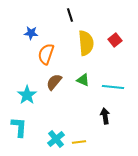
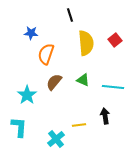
yellow line: moved 17 px up
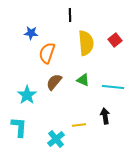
black line: rotated 16 degrees clockwise
orange semicircle: moved 1 px right, 1 px up
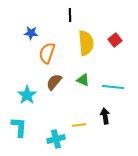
cyan cross: rotated 24 degrees clockwise
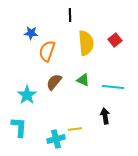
orange semicircle: moved 2 px up
yellow line: moved 4 px left, 4 px down
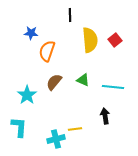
yellow semicircle: moved 4 px right, 3 px up
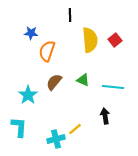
cyan star: moved 1 px right
yellow line: rotated 32 degrees counterclockwise
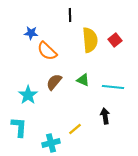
orange semicircle: rotated 65 degrees counterclockwise
cyan cross: moved 5 px left, 4 px down
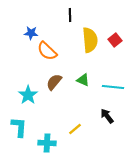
black arrow: moved 2 px right; rotated 28 degrees counterclockwise
cyan cross: moved 4 px left; rotated 18 degrees clockwise
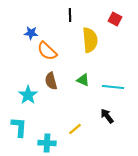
red square: moved 21 px up; rotated 24 degrees counterclockwise
brown semicircle: moved 3 px left, 1 px up; rotated 54 degrees counterclockwise
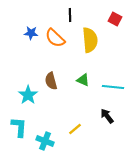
orange semicircle: moved 8 px right, 13 px up
cyan cross: moved 2 px left, 2 px up; rotated 18 degrees clockwise
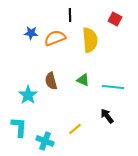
orange semicircle: rotated 115 degrees clockwise
